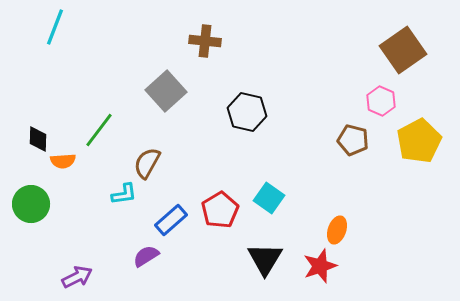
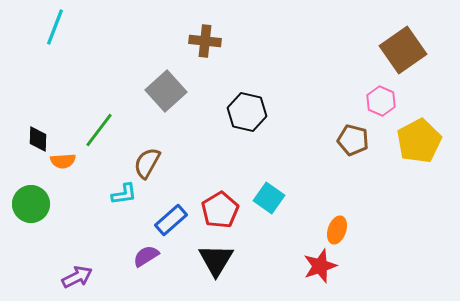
black triangle: moved 49 px left, 1 px down
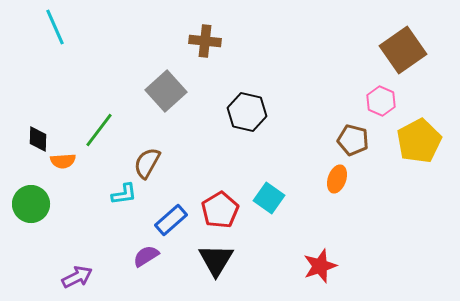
cyan line: rotated 45 degrees counterclockwise
orange ellipse: moved 51 px up
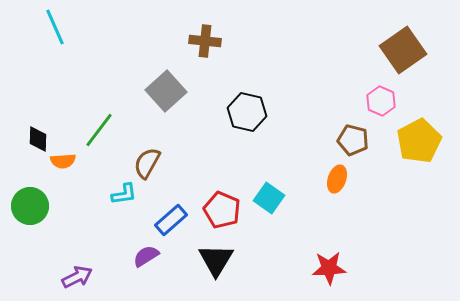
green circle: moved 1 px left, 2 px down
red pentagon: moved 2 px right; rotated 18 degrees counterclockwise
red star: moved 9 px right, 2 px down; rotated 16 degrees clockwise
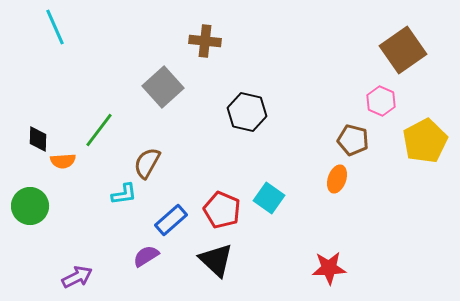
gray square: moved 3 px left, 4 px up
yellow pentagon: moved 6 px right
black triangle: rotated 18 degrees counterclockwise
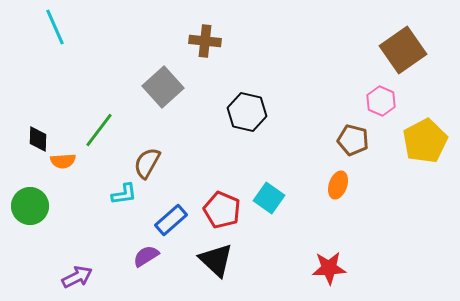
orange ellipse: moved 1 px right, 6 px down
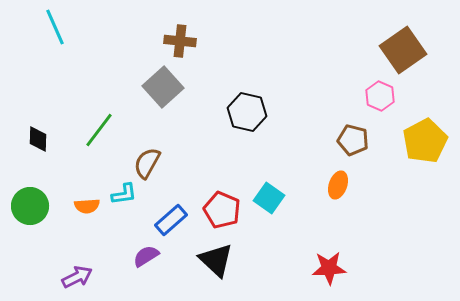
brown cross: moved 25 px left
pink hexagon: moved 1 px left, 5 px up
orange semicircle: moved 24 px right, 45 px down
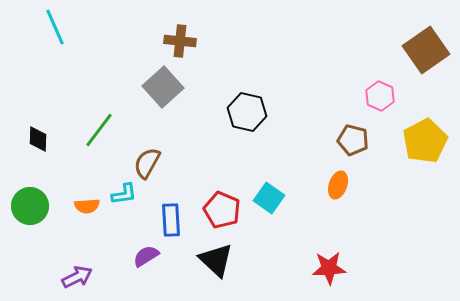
brown square: moved 23 px right
blue rectangle: rotated 52 degrees counterclockwise
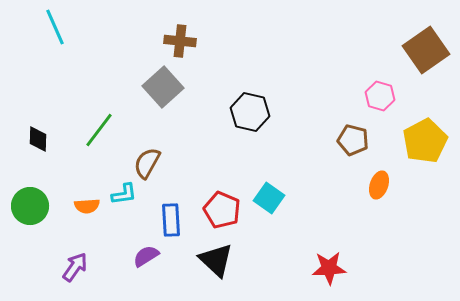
pink hexagon: rotated 8 degrees counterclockwise
black hexagon: moved 3 px right
orange ellipse: moved 41 px right
purple arrow: moved 2 px left, 10 px up; rotated 28 degrees counterclockwise
